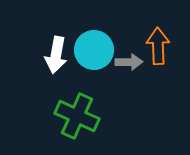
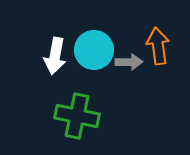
orange arrow: rotated 6 degrees counterclockwise
white arrow: moved 1 px left, 1 px down
green cross: rotated 12 degrees counterclockwise
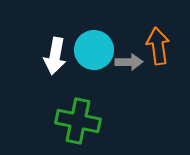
green cross: moved 1 px right, 5 px down
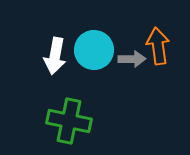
gray arrow: moved 3 px right, 3 px up
green cross: moved 9 px left
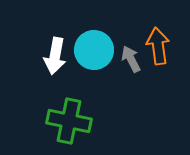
gray arrow: moved 1 px left; rotated 116 degrees counterclockwise
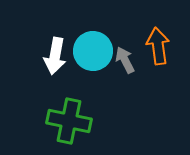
cyan circle: moved 1 px left, 1 px down
gray arrow: moved 6 px left, 1 px down
